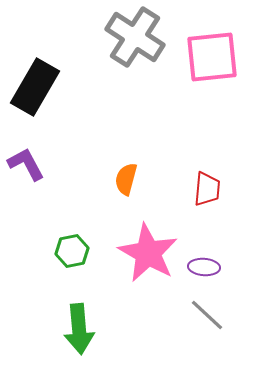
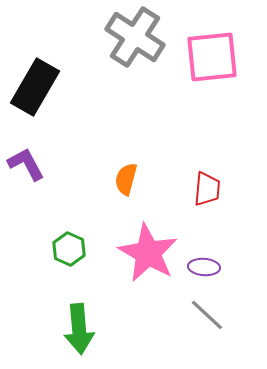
green hexagon: moved 3 px left, 2 px up; rotated 24 degrees counterclockwise
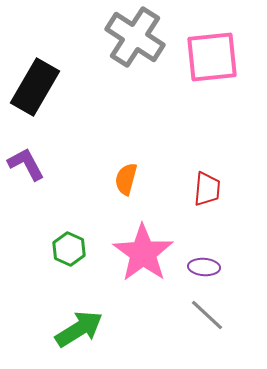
pink star: moved 5 px left; rotated 6 degrees clockwise
green arrow: rotated 117 degrees counterclockwise
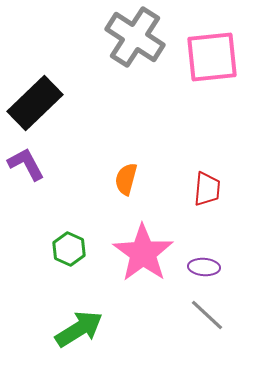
black rectangle: moved 16 px down; rotated 16 degrees clockwise
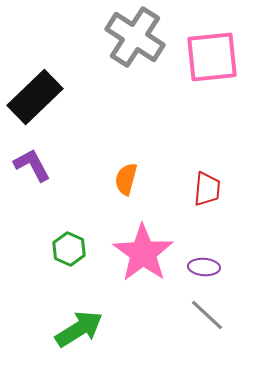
black rectangle: moved 6 px up
purple L-shape: moved 6 px right, 1 px down
